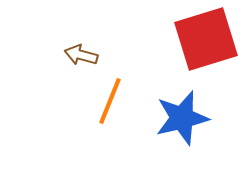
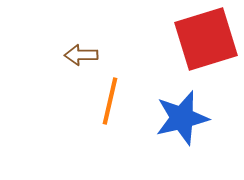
brown arrow: rotated 16 degrees counterclockwise
orange line: rotated 9 degrees counterclockwise
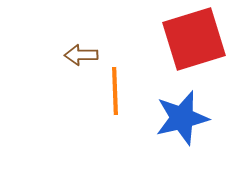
red square: moved 12 px left
orange line: moved 5 px right, 10 px up; rotated 15 degrees counterclockwise
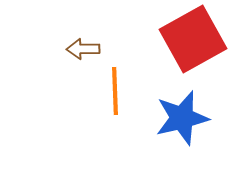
red square: moved 1 px left; rotated 12 degrees counterclockwise
brown arrow: moved 2 px right, 6 px up
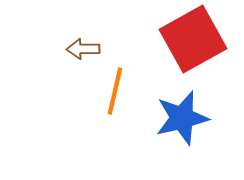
orange line: rotated 15 degrees clockwise
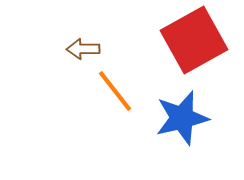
red square: moved 1 px right, 1 px down
orange line: rotated 51 degrees counterclockwise
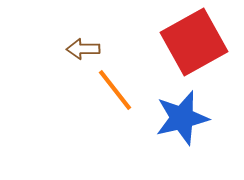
red square: moved 2 px down
orange line: moved 1 px up
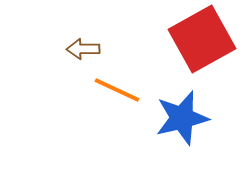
red square: moved 8 px right, 3 px up
orange line: moved 2 px right; rotated 27 degrees counterclockwise
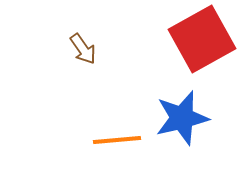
brown arrow: rotated 124 degrees counterclockwise
orange line: moved 50 px down; rotated 30 degrees counterclockwise
